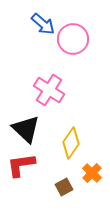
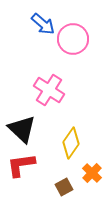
black triangle: moved 4 px left
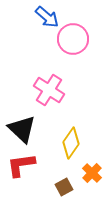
blue arrow: moved 4 px right, 7 px up
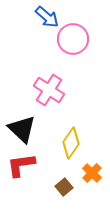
brown square: rotated 12 degrees counterclockwise
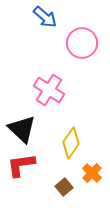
blue arrow: moved 2 px left
pink circle: moved 9 px right, 4 px down
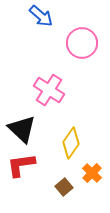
blue arrow: moved 4 px left, 1 px up
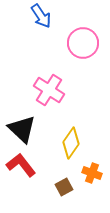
blue arrow: rotated 15 degrees clockwise
pink circle: moved 1 px right
red L-shape: rotated 60 degrees clockwise
orange cross: rotated 24 degrees counterclockwise
brown square: rotated 12 degrees clockwise
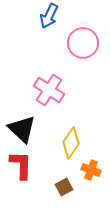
blue arrow: moved 8 px right; rotated 60 degrees clockwise
red L-shape: rotated 40 degrees clockwise
orange cross: moved 1 px left, 3 px up
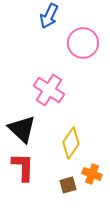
red L-shape: moved 2 px right, 2 px down
orange cross: moved 1 px right, 4 px down
brown square: moved 4 px right, 2 px up; rotated 12 degrees clockwise
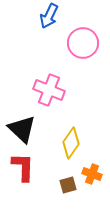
pink cross: rotated 12 degrees counterclockwise
